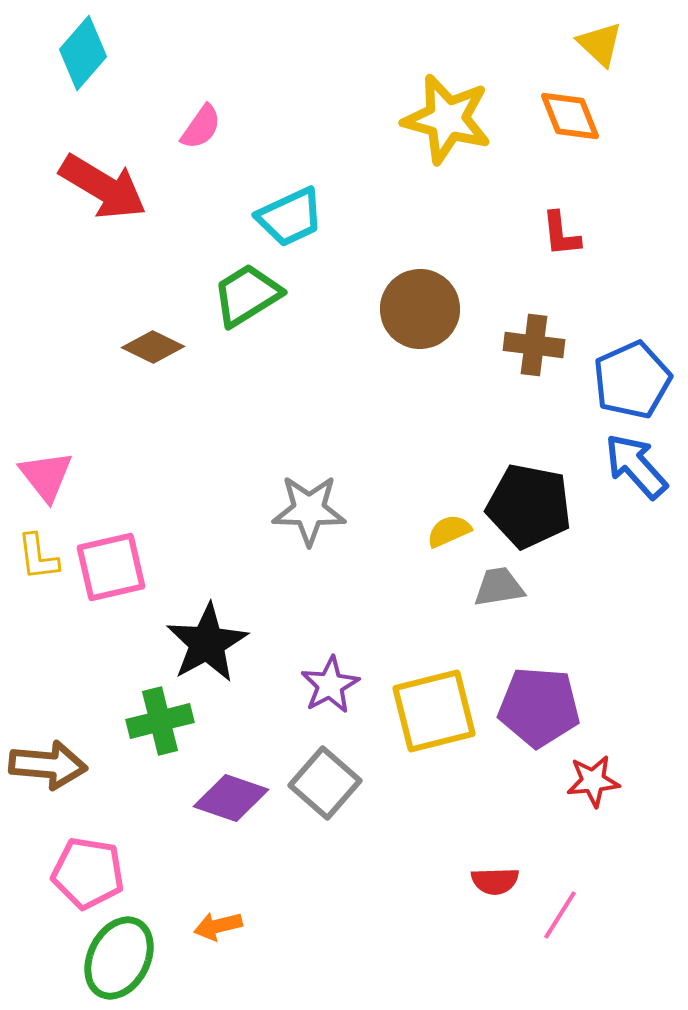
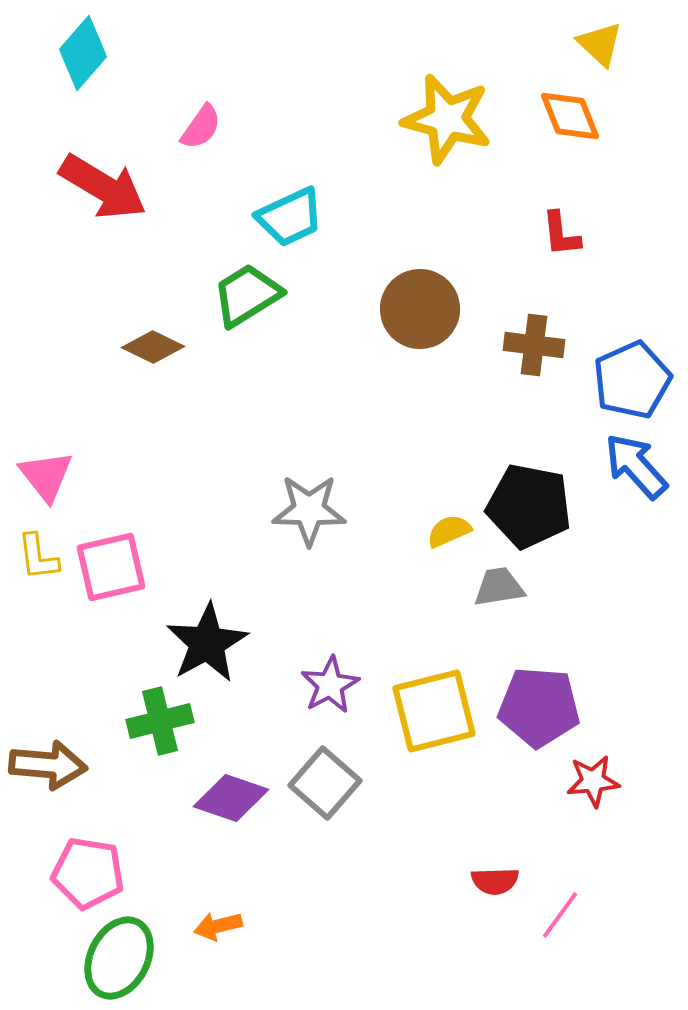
pink line: rotated 4 degrees clockwise
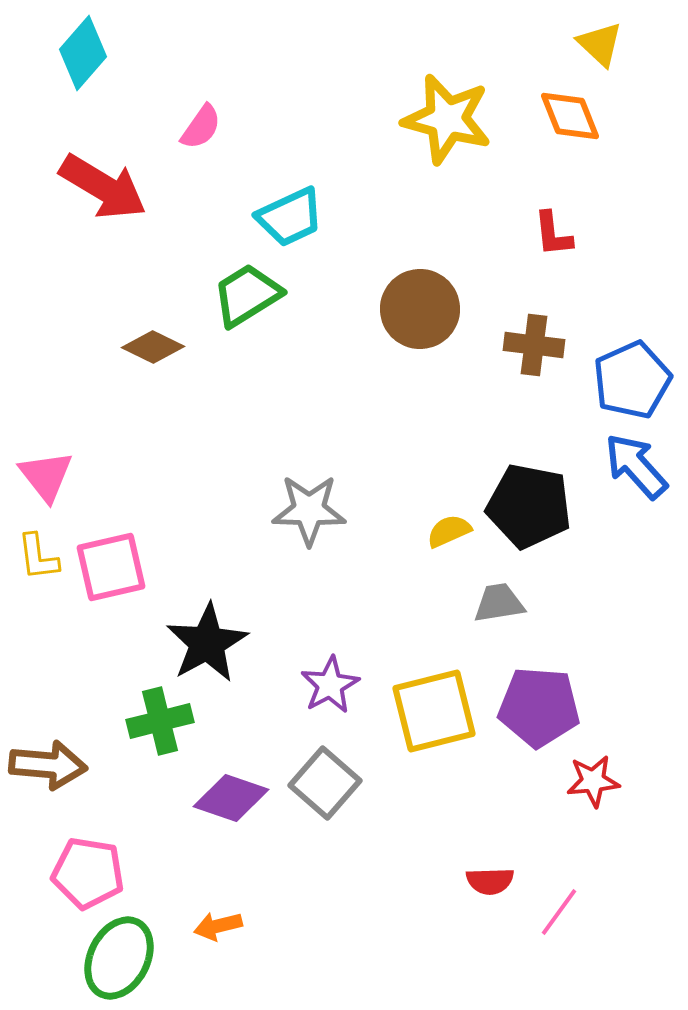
red L-shape: moved 8 px left
gray trapezoid: moved 16 px down
red semicircle: moved 5 px left
pink line: moved 1 px left, 3 px up
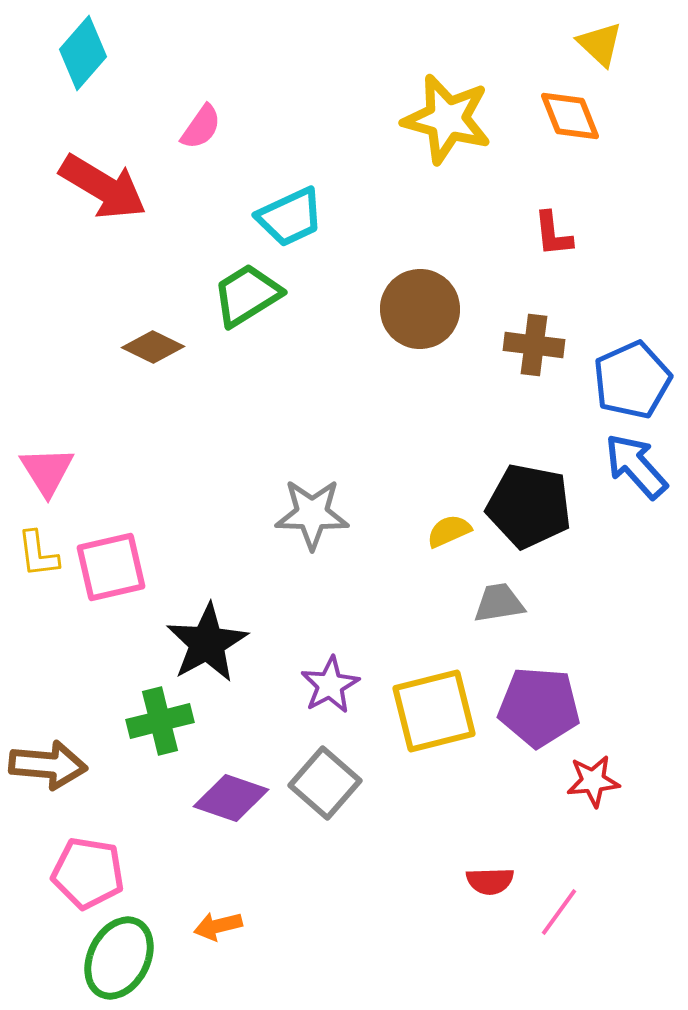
pink triangle: moved 1 px right, 5 px up; rotated 6 degrees clockwise
gray star: moved 3 px right, 4 px down
yellow L-shape: moved 3 px up
